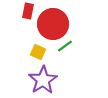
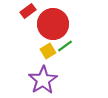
red rectangle: rotated 42 degrees clockwise
yellow square: moved 10 px right, 1 px up; rotated 35 degrees clockwise
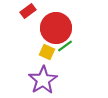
red circle: moved 3 px right, 4 px down
yellow square: moved 1 px left, 1 px down; rotated 35 degrees counterclockwise
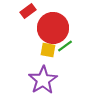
red circle: moved 3 px left
yellow square: moved 1 px right, 2 px up; rotated 14 degrees counterclockwise
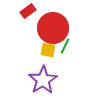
green line: rotated 28 degrees counterclockwise
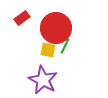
red rectangle: moved 6 px left, 7 px down
red circle: moved 3 px right
purple star: rotated 12 degrees counterclockwise
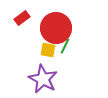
purple star: moved 1 px up
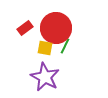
red rectangle: moved 3 px right, 10 px down
yellow square: moved 3 px left, 2 px up
purple star: moved 2 px right, 2 px up
